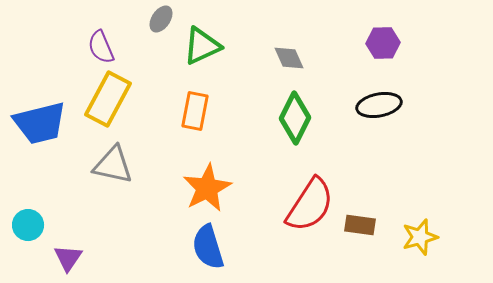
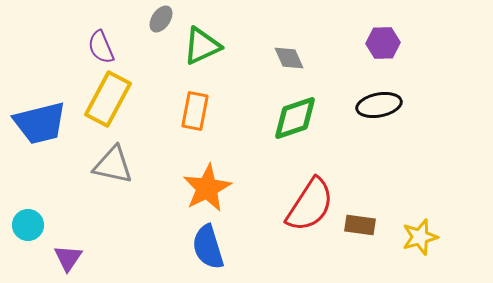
green diamond: rotated 45 degrees clockwise
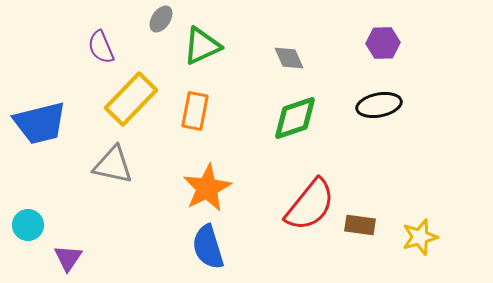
yellow rectangle: moved 23 px right; rotated 16 degrees clockwise
red semicircle: rotated 6 degrees clockwise
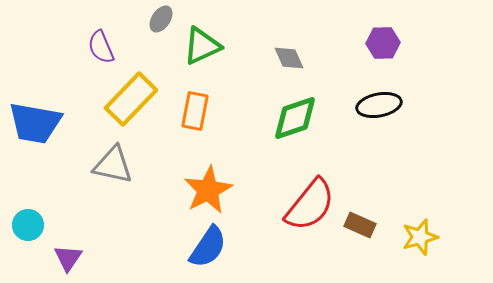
blue trapezoid: moved 5 px left; rotated 24 degrees clockwise
orange star: moved 1 px right, 2 px down
brown rectangle: rotated 16 degrees clockwise
blue semicircle: rotated 129 degrees counterclockwise
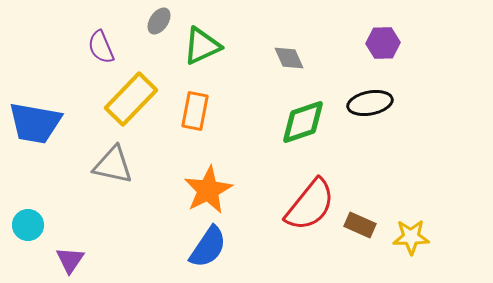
gray ellipse: moved 2 px left, 2 px down
black ellipse: moved 9 px left, 2 px up
green diamond: moved 8 px right, 4 px down
yellow star: moved 9 px left; rotated 15 degrees clockwise
purple triangle: moved 2 px right, 2 px down
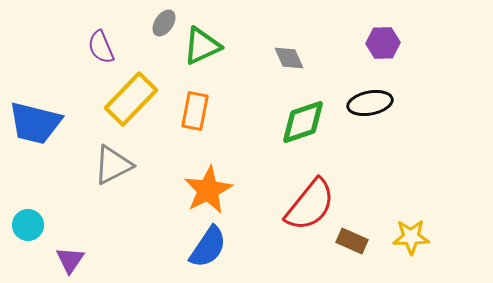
gray ellipse: moved 5 px right, 2 px down
blue trapezoid: rotated 4 degrees clockwise
gray triangle: rotated 39 degrees counterclockwise
brown rectangle: moved 8 px left, 16 px down
